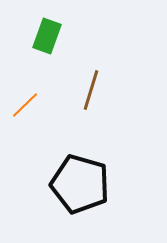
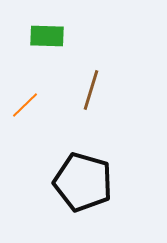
green rectangle: rotated 72 degrees clockwise
black pentagon: moved 3 px right, 2 px up
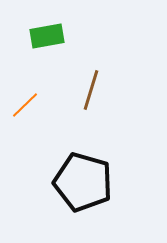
green rectangle: rotated 12 degrees counterclockwise
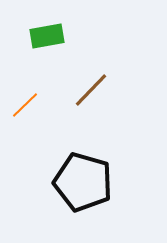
brown line: rotated 27 degrees clockwise
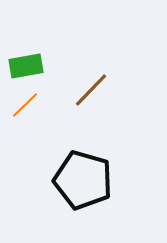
green rectangle: moved 21 px left, 30 px down
black pentagon: moved 2 px up
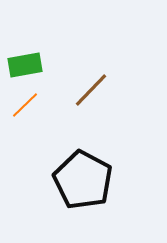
green rectangle: moved 1 px left, 1 px up
black pentagon: rotated 12 degrees clockwise
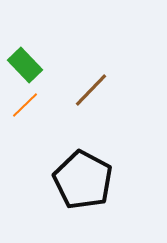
green rectangle: rotated 56 degrees clockwise
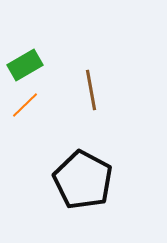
green rectangle: rotated 76 degrees counterclockwise
brown line: rotated 54 degrees counterclockwise
